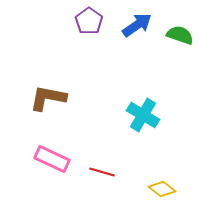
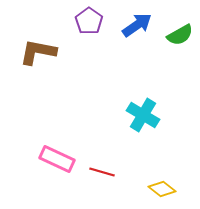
green semicircle: rotated 132 degrees clockwise
brown L-shape: moved 10 px left, 46 px up
pink rectangle: moved 5 px right
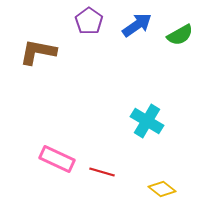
cyan cross: moved 4 px right, 6 px down
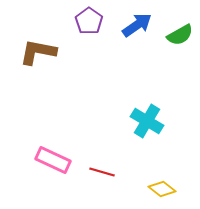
pink rectangle: moved 4 px left, 1 px down
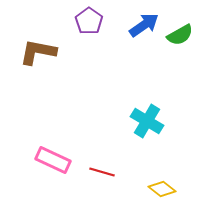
blue arrow: moved 7 px right
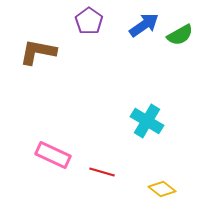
pink rectangle: moved 5 px up
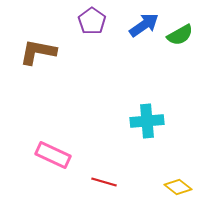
purple pentagon: moved 3 px right
cyan cross: rotated 36 degrees counterclockwise
red line: moved 2 px right, 10 px down
yellow diamond: moved 16 px right, 2 px up
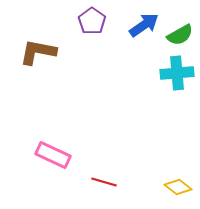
cyan cross: moved 30 px right, 48 px up
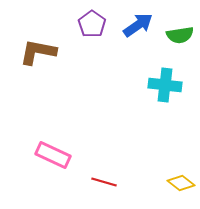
purple pentagon: moved 3 px down
blue arrow: moved 6 px left
green semicircle: rotated 20 degrees clockwise
cyan cross: moved 12 px left, 12 px down; rotated 12 degrees clockwise
yellow diamond: moved 3 px right, 4 px up
